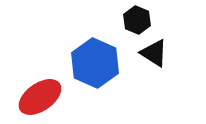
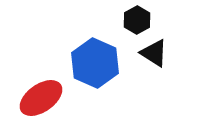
black hexagon: rotated 8 degrees clockwise
red ellipse: moved 1 px right, 1 px down
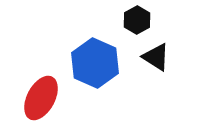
black triangle: moved 2 px right, 4 px down
red ellipse: rotated 27 degrees counterclockwise
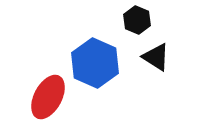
black hexagon: rotated 8 degrees counterclockwise
red ellipse: moved 7 px right, 1 px up
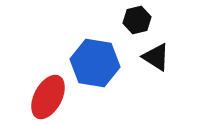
black hexagon: rotated 24 degrees clockwise
blue hexagon: rotated 15 degrees counterclockwise
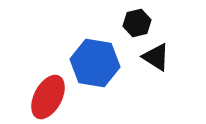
black hexagon: moved 3 px down
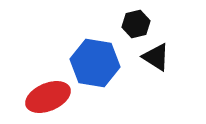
black hexagon: moved 1 px left, 1 px down
red ellipse: rotated 39 degrees clockwise
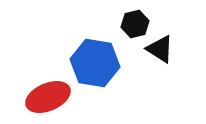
black hexagon: moved 1 px left
black triangle: moved 4 px right, 8 px up
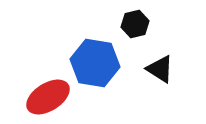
black triangle: moved 20 px down
red ellipse: rotated 9 degrees counterclockwise
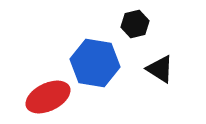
red ellipse: rotated 6 degrees clockwise
